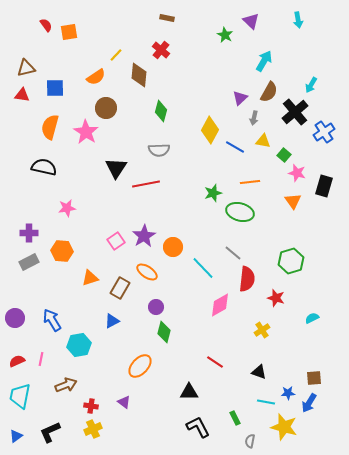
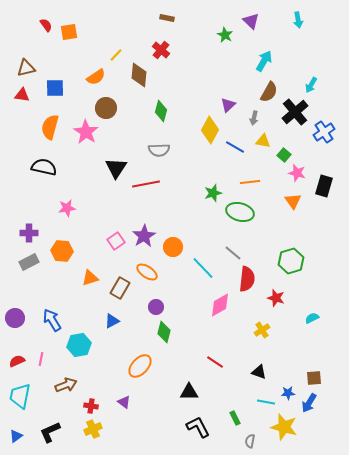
purple triangle at (240, 98): moved 12 px left, 7 px down
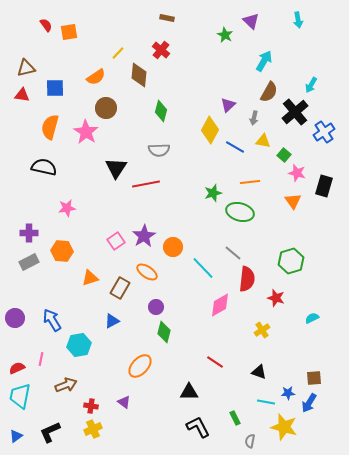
yellow line at (116, 55): moved 2 px right, 2 px up
red semicircle at (17, 361): moved 7 px down
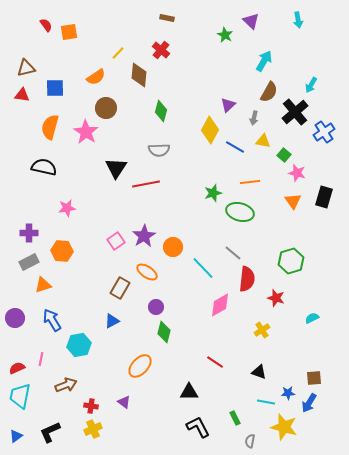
black rectangle at (324, 186): moved 11 px down
orange triangle at (90, 278): moved 47 px left, 7 px down
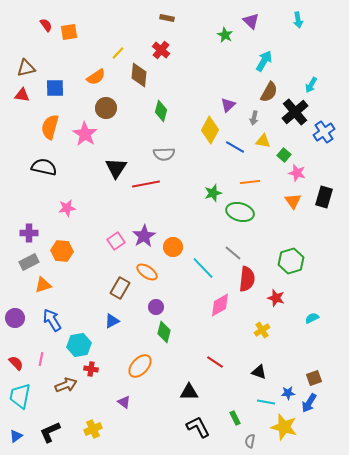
pink star at (86, 132): moved 1 px left, 2 px down
gray semicircle at (159, 150): moved 5 px right, 4 px down
red semicircle at (17, 368): moved 1 px left, 5 px up; rotated 70 degrees clockwise
brown square at (314, 378): rotated 14 degrees counterclockwise
red cross at (91, 406): moved 37 px up
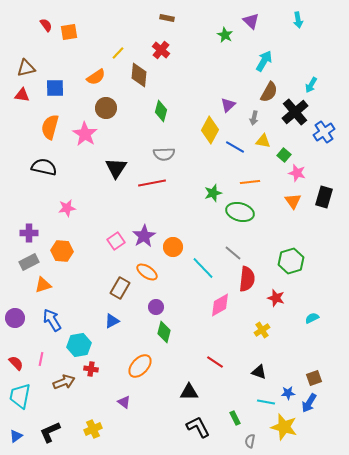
red line at (146, 184): moved 6 px right, 1 px up
brown arrow at (66, 385): moved 2 px left, 3 px up
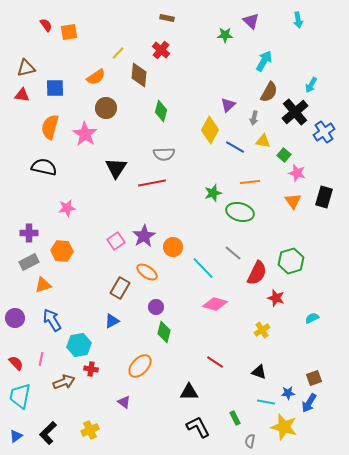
green star at (225, 35): rotated 28 degrees counterclockwise
red semicircle at (247, 279): moved 10 px right, 6 px up; rotated 20 degrees clockwise
pink diamond at (220, 305): moved 5 px left, 1 px up; rotated 45 degrees clockwise
yellow cross at (93, 429): moved 3 px left, 1 px down
black L-shape at (50, 432): moved 2 px left, 1 px down; rotated 20 degrees counterclockwise
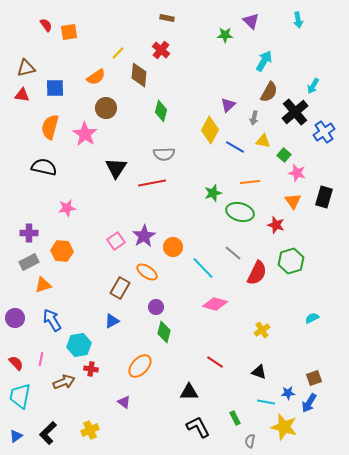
cyan arrow at (311, 85): moved 2 px right, 1 px down
red star at (276, 298): moved 73 px up
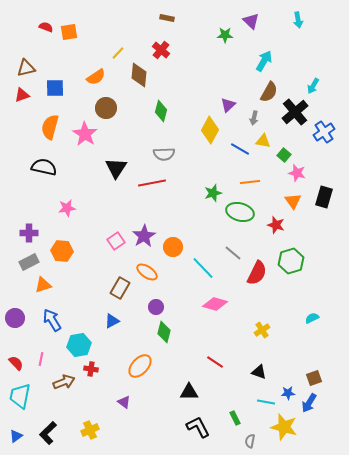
red semicircle at (46, 25): moved 2 px down; rotated 32 degrees counterclockwise
red triangle at (22, 95): rotated 28 degrees counterclockwise
blue line at (235, 147): moved 5 px right, 2 px down
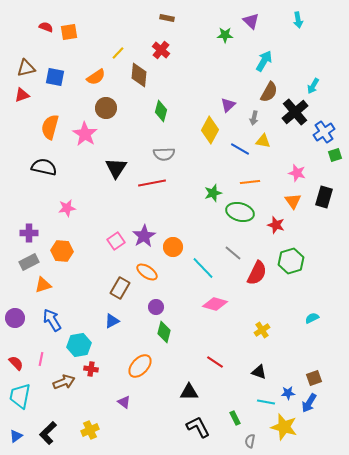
blue square at (55, 88): moved 11 px up; rotated 12 degrees clockwise
green square at (284, 155): moved 51 px right; rotated 32 degrees clockwise
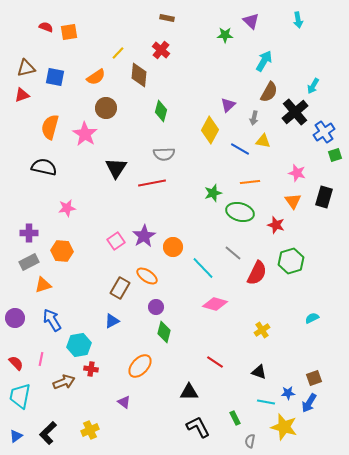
orange ellipse at (147, 272): moved 4 px down
